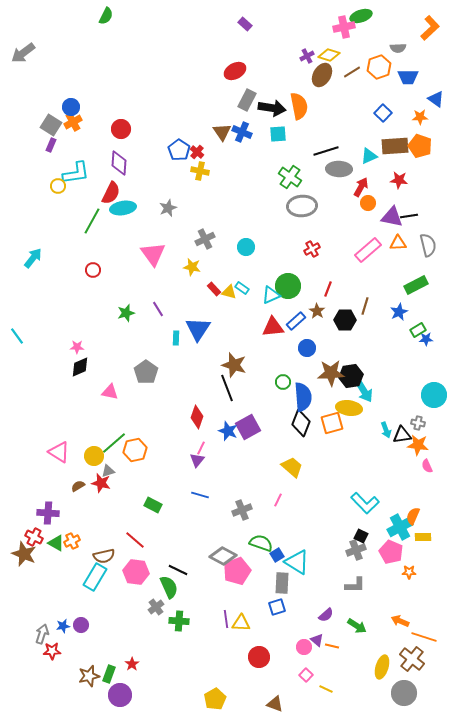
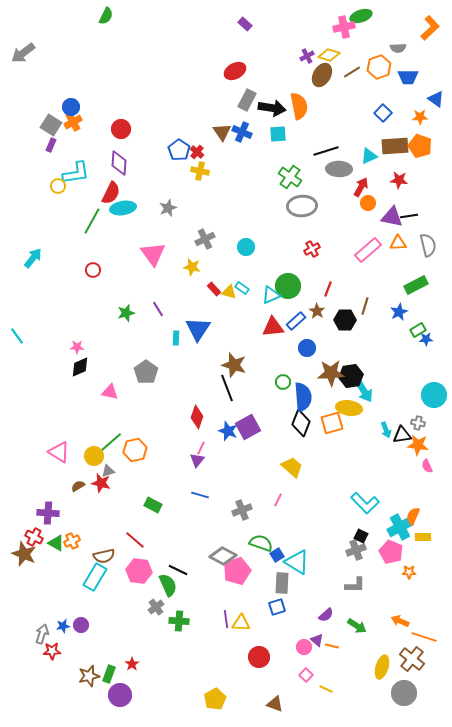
green line at (114, 443): moved 4 px left
pink hexagon at (136, 572): moved 3 px right, 1 px up
green semicircle at (169, 587): moved 1 px left, 2 px up
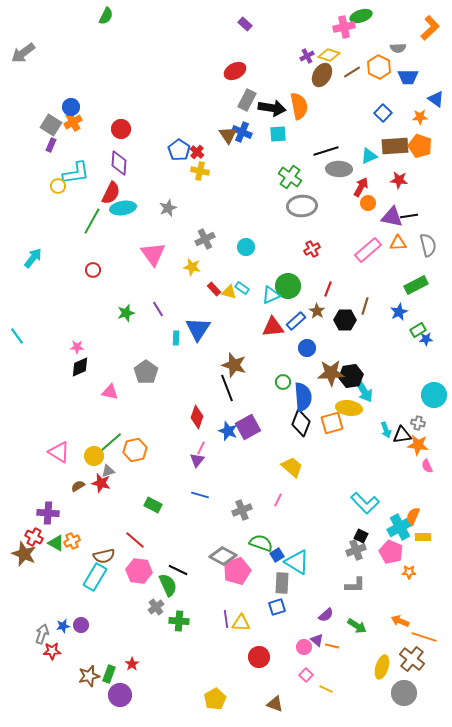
orange hexagon at (379, 67): rotated 15 degrees counterclockwise
brown triangle at (222, 132): moved 6 px right, 3 px down
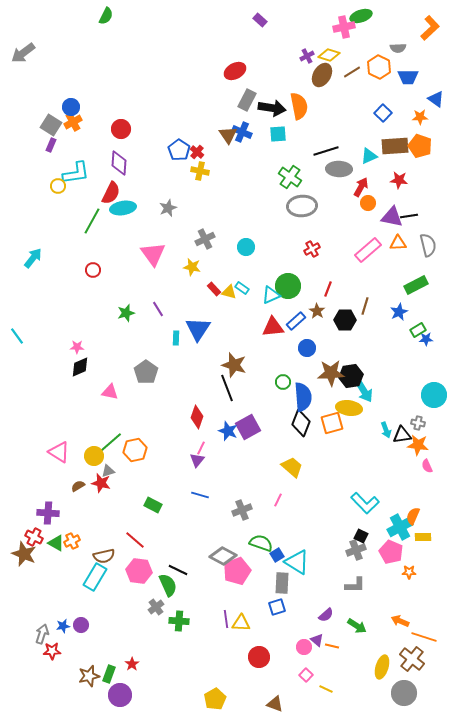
purple rectangle at (245, 24): moved 15 px right, 4 px up
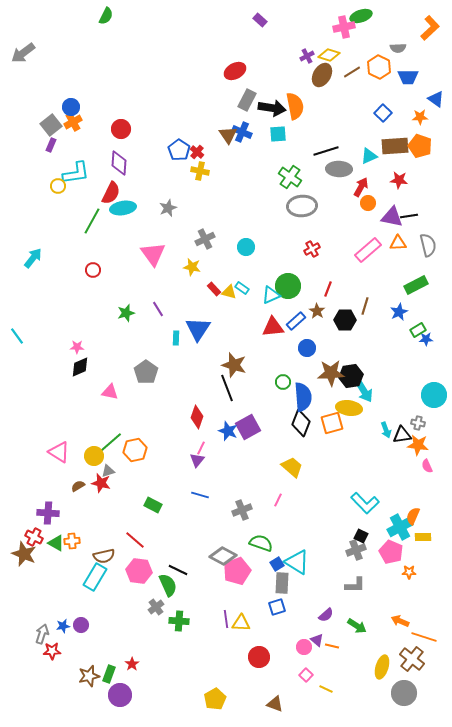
orange semicircle at (299, 106): moved 4 px left
gray square at (51, 125): rotated 20 degrees clockwise
orange cross at (72, 541): rotated 21 degrees clockwise
blue square at (277, 555): moved 9 px down
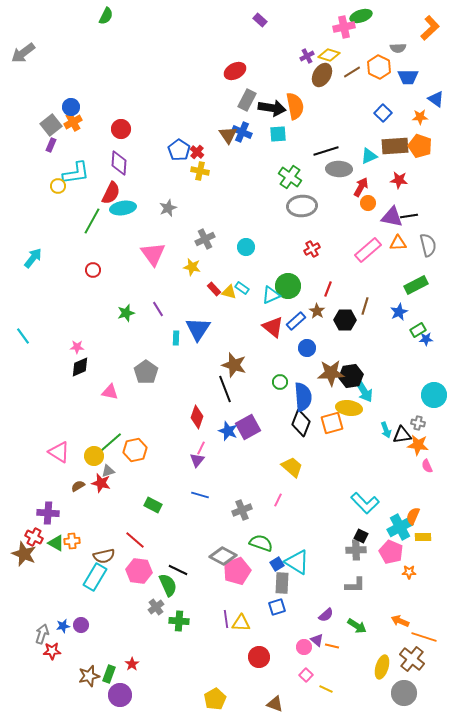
red triangle at (273, 327): rotated 45 degrees clockwise
cyan line at (17, 336): moved 6 px right
green circle at (283, 382): moved 3 px left
black line at (227, 388): moved 2 px left, 1 px down
gray cross at (356, 550): rotated 18 degrees clockwise
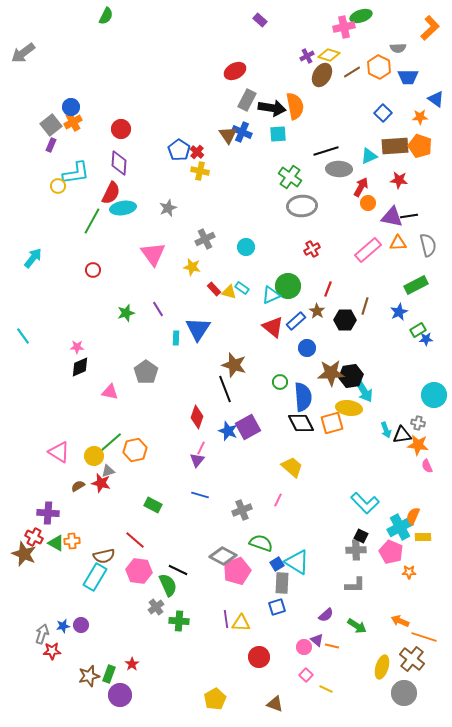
black diamond at (301, 423): rotated 48 degrees counterclockwise
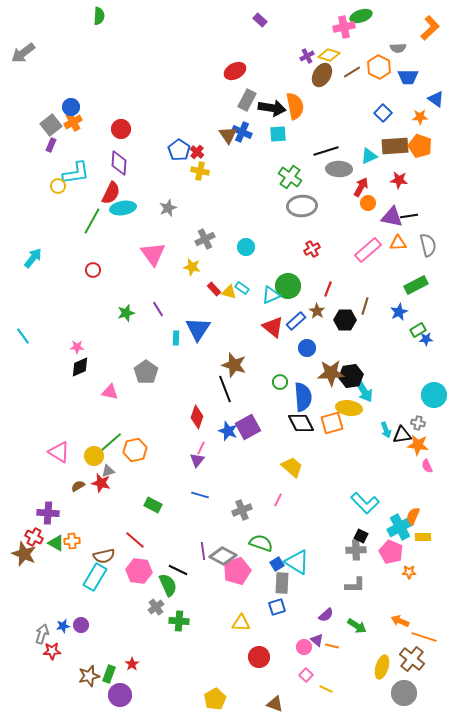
green semicircle at (106, 16): moved 7 px left; rotated 24 degrees counterclockwise
purple line at (226, 619): moved 23 px left, 68 px up
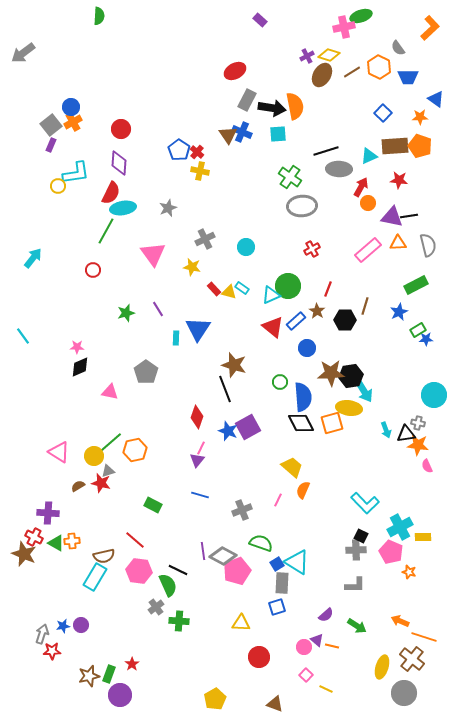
gray semicircle at (398, 48): rotated 56 degrees clockwise
green line at (92, 221): moved 14 px right, 10 px down
black triangle at (402, 435): moved 4 px right, 1 px up
orange semicircle at (413, 516): moved 110 px left, 26 px up
orange star at (409, 572): rotated 16 degrees clockwise
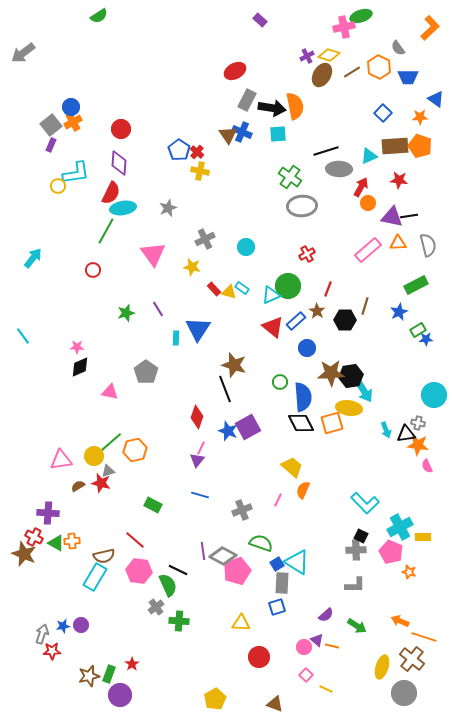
green semicircle at (99, 16): rotated 54 degrees clockwise
red cross at (312, 249): moved 5 px left, 5 px down
pink triangle at (59, 452): moved 2 px right, 8 px down; rotated 40 degrees counterclockwise
